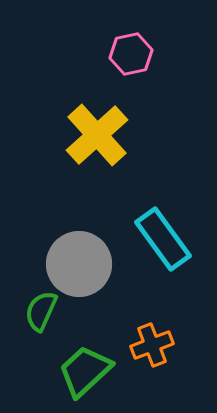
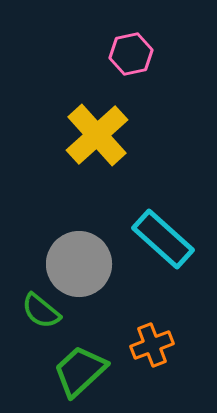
cyan rectangle: rotated 12 degrees counterclockwise
green semicircle: rotated 75 degrees counterclockwise
green trapezoid: moved 5 px left
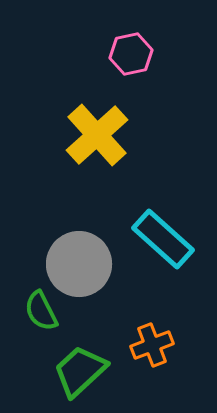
green semicircle: rotated 24 degrees clockwise
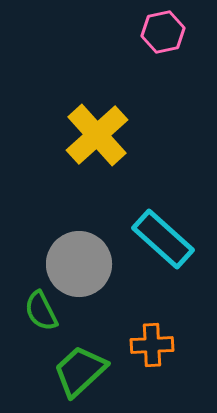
pink hexagon: moved 32 px right, 22 px up
orange cross: rotated 18 degrees clockwise
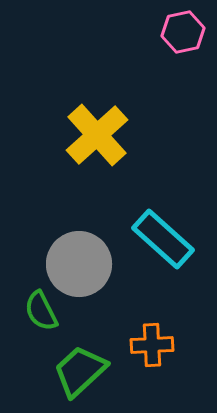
pink hexagon: moved 20 px right
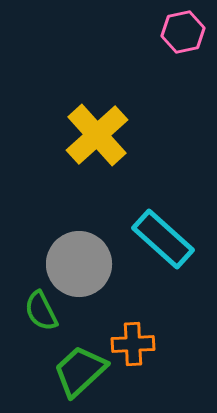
orange cross: moved 19 px left, 1 px up
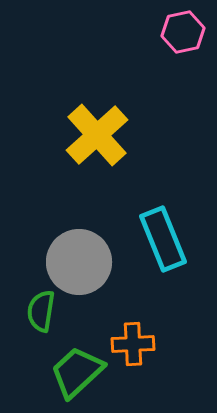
cyan rectangle: rotated 26 degrees clockwise
gray circle: moved 2 px up
green semicircle: rotated 36 degrees clockwise
green trapezoid: moved 3 px left, 1 px down
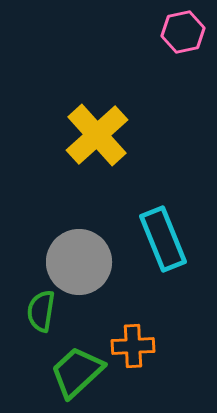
orange cross: moved 2 px down
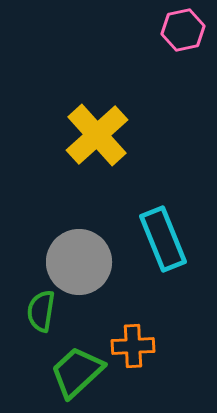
pink hexagon: moved 2 px up
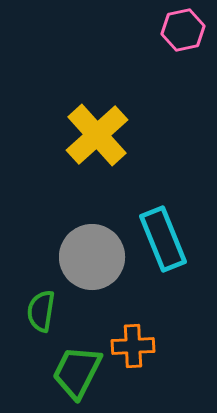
gray circle: moved 13 px right, 5 px up
green trapezoid: rotated 20 degrees counterclockwise
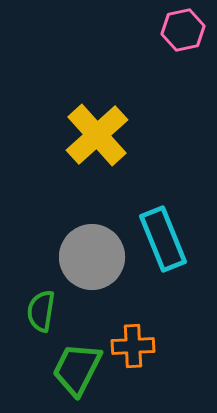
green trapezoid: moved 3 px up
